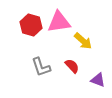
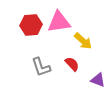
red hexagon: rotated 20 degrees counterclockwise
red semicircle: moved 2 px up
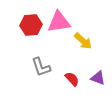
red semicircle: moved 15 px down
purple triangle: moved 2 px up
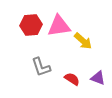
pink triangle: moved 4 px down
red semicircle: rotated 14 degrees counterclockwise
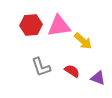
red semicircle: moved 8 px up
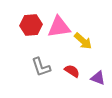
pink triangle: moved 1 px down
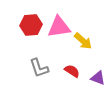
gray L-shape: moved 2 px left, 1 px down
